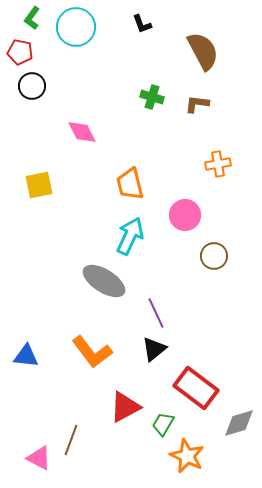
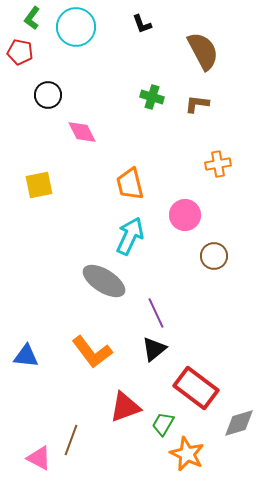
black circle: moved 16 px right, 9 px down
red triangle: rotated 8 degrees clockwise
orange star: moved 2 px up
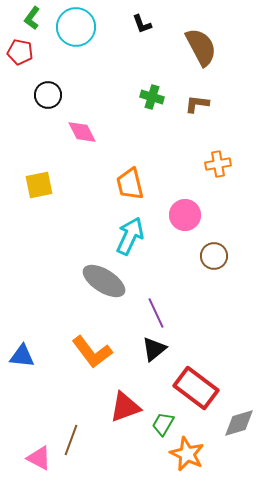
brown semicircle: moved 2 px left, 4 px up
blue triangle: moved 4 px left
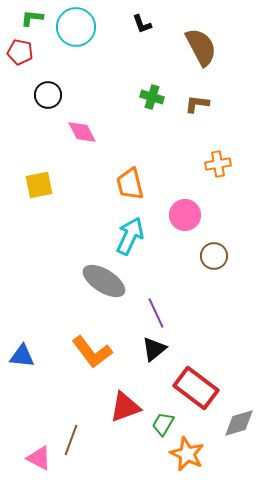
green L-shape: rotated 60 degrees clockwise
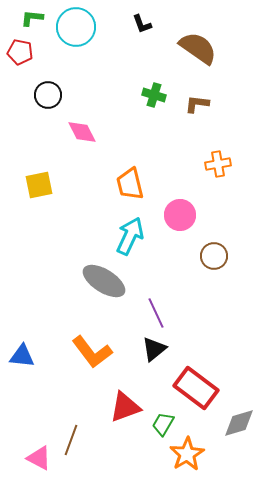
brown semicircle: moved 3 px left, 1 px down; rotated 27 degrees counterclockwise
green cross: moved 2 px right, 2 px up
pink circle: moved 5 px left
orange star: rotated 16 degrees clockwise
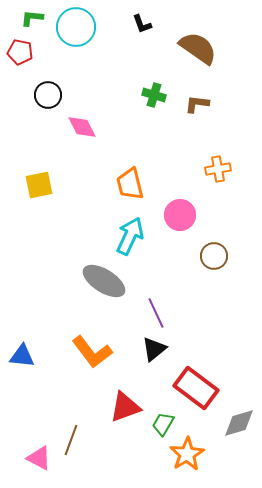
pink diamond: moved 5 px up
orange cross: moved 5 px down
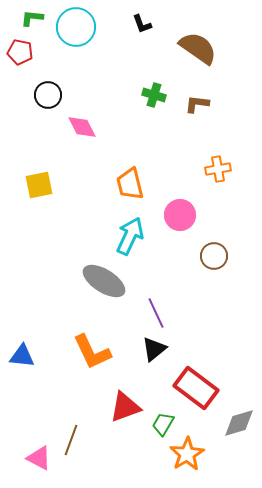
orange L-shape: rotated 12 degrees clockwise
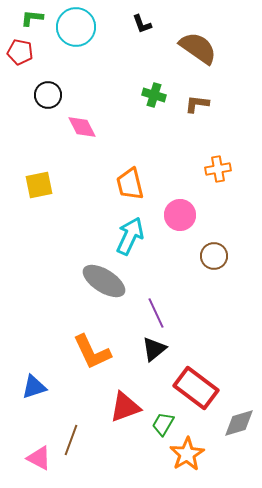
blue triangle: moved 12 px right, 31 px down; rotated 24 degrees counterclockwise
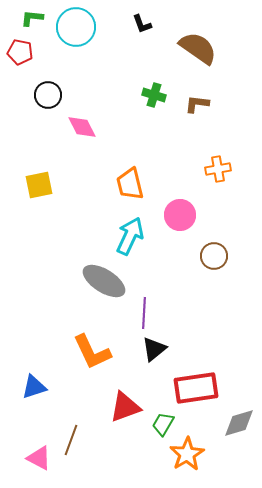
purple line: moved 12 px left; rotated 28 degrees clockwise
red rectangle: rotated 45 degrees counterclockwise
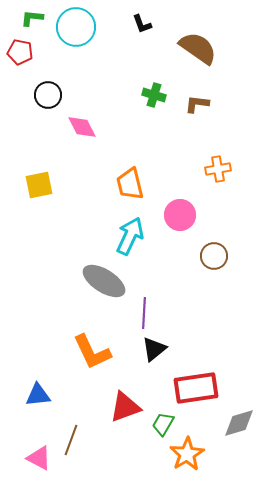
blue triangle: moved 4 px right, 8 px down; rotated 12 degrees clockwise
